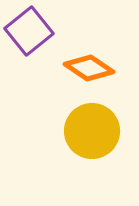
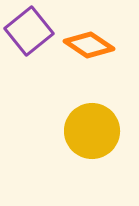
orange diamond: moved 23 px up
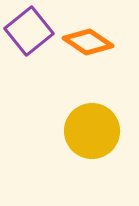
orange diamond: moved 1 px left, 3 px up
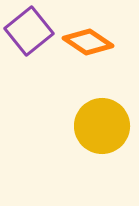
yellow circle: moved 10 px right, 5 px up
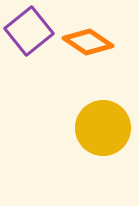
yellow circle: moved 1 px right, 2 px down
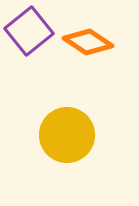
yellow circle: moved 36 px left, 7 px down
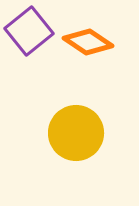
yellow circle: moved 9 px right, 2 px up
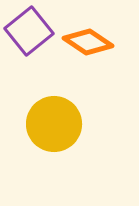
yellow circle: moved 22 px left, 9 px up
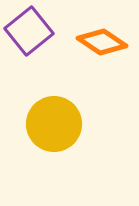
orange diamond: moved 14 px right
